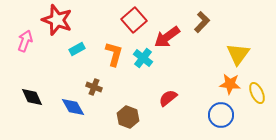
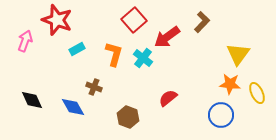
black diamond: moved 3 px down
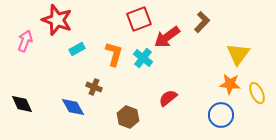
red square: moved 5 px right, 1 px up; rotated 20 degrees clockwise
black diamond: moved 10 px left, 4 px down
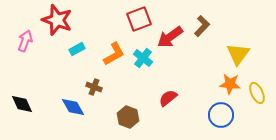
brown L-shape: moved 4 px down
red arrow: moved 3 px right
orange L-shape: rotated 45 degrees clockwise
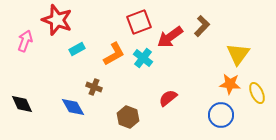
red square: moved 3 px down
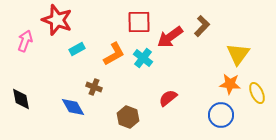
red square: rotated 20 degrees clockwise
black diamond: moved 1 px left, 5 px up; rotated 15 degrees clockwise
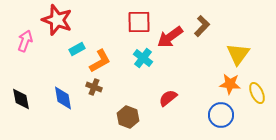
orange L-shape: moved 14 px left, 7 px down
blue diamond: moved 10 px left, 9 px up; rotated 20 degrees clockwise
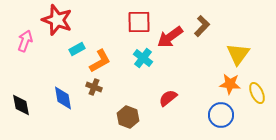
black diamond: moved 6 px down
